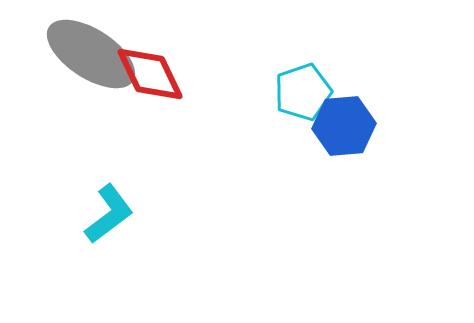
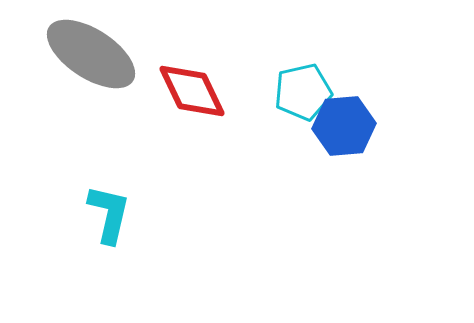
red diamond: moved 42 px right, 17 px down
cyan pentagon: rotated 6 degrees clockwise
cyan L-shape: rotated 40 degrees counterclockwise
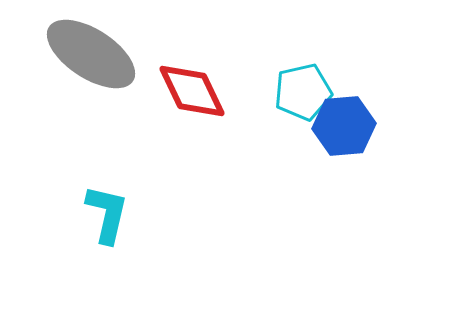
cyan L-shape: moved 2 px left
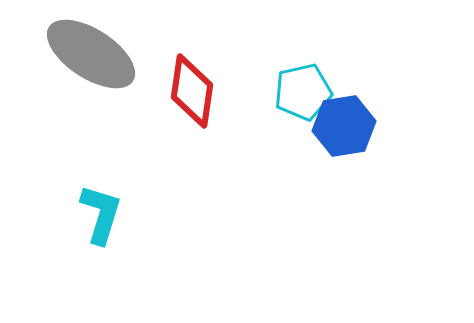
red diamond: rotated 34 degrees clockwise
blue hexagon: rotated 4 degrees counterclockwise
cyan L-shape: moved 6 px left; rotated 4 degrees clockwise
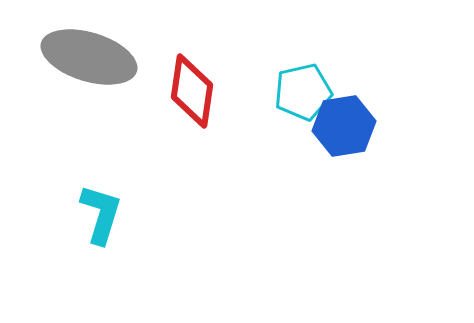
gray ellipse: moved 2 px left, 3 px down; rotated 16 degrees counterclockwise
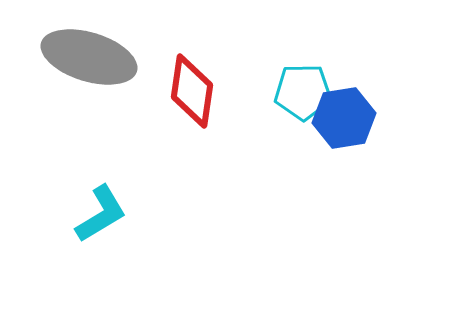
cyan pentagon: rotated 12 degrees clockwise
blue hexagon: moved 8 px up
cyan L-shape: rotated 42 degrees clockwise
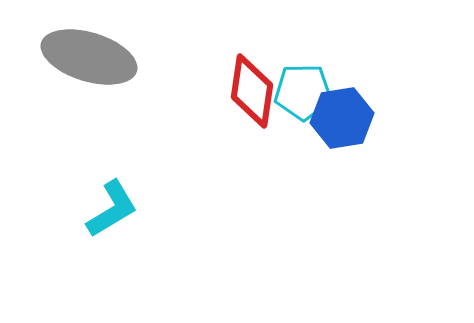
red diamond: moved 60 px right
blue hexagon: moved 2 px left
cyan L-shape: moved 11 px right, 5 px up
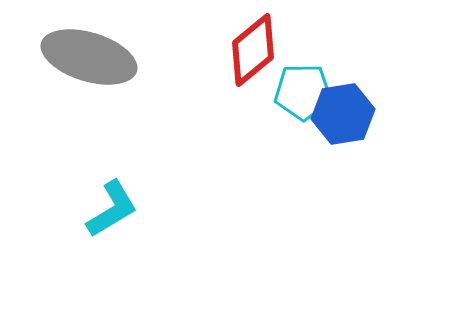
red diamond: moved 1 px right, 41 px up; rotated 42 degrees clockwise
blue hexagon: moved 1 px right, 4 px up
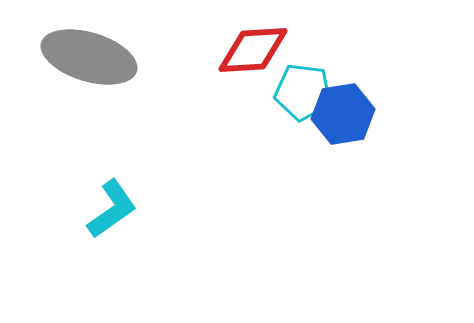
red diamond: rotated 36 degrees clockwise
cyan pentagon: rotated 8 degrees clockwise
cyan L-shape: rotated 4 degrees counterclockwise
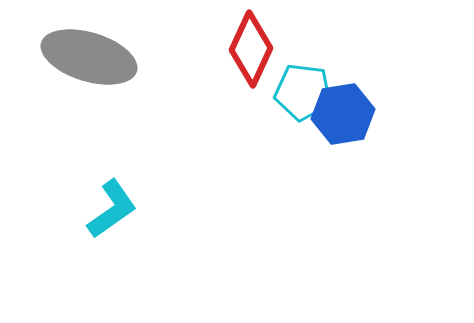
red diamond: moved 2 px left, 1 px up; rotated 62 degrees counterclockwise
